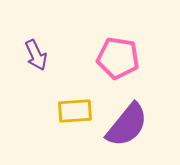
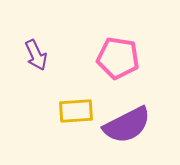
yellow rectangle: moved 1 px right
purple semicircle: rotated 24 degrees clockwise
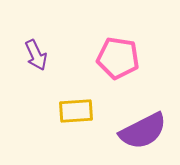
purple semicircle: moved 16 px right, 6 px down
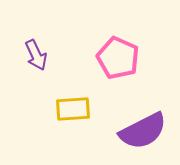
pink pentagon: rotated 15 degrees clockwise
yellow rectangle: moved 3 px left, 2 px up
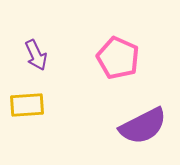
yellow rectangle: moved 46 px left, 4 px up
purple semicircle: moved 5 px up
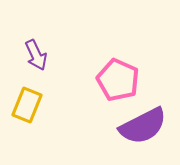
pink pentagon: moved 22 px down
yellow rectangle: rotated 64 degrees counterclockwise
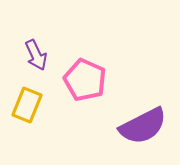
pink pentagon: moved 33 px left
